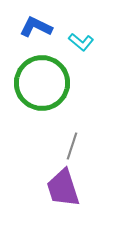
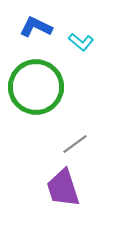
green circle: moved 6 px left, 4 px down
gray line: moved 3 px right, 2 px up; rotated 36 degrees clockwise
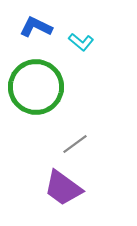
purple trapezoid: rotated 36 degrees counterclockwise
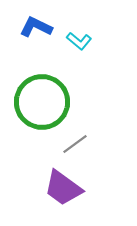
cyan L-shape: moved 2 px left, 1 px up
green circle: moved 6 px right, 15 px down
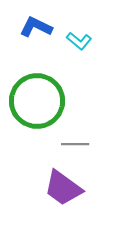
green circle: moved 5 px left, 1 px up
gray line: rotated 36 degrees clockwise
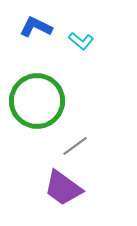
cyan L-shape: moved 2 px right
gray line: moved 2 px down; rotated 36 degrees counterclockwise
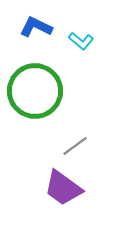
green circle: moved 2 px left, 10 px up
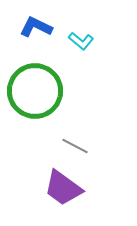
gray line: rotated 64 degrees clockwise
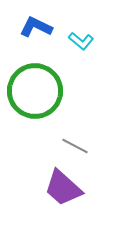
purple trapezoid: rotated 6 degrees clockwise
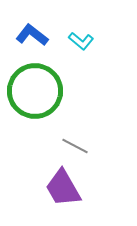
blue L-shape: moved 4 px left, 8 px down; rotated 12 degrees clockwise
purple trapezoid: rotated 18 degrees clockwise
